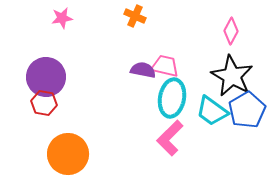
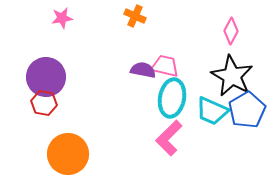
cyan trapezoid: rotated 12 degrees counterclockwise
pink L-shape: moved 1 px left
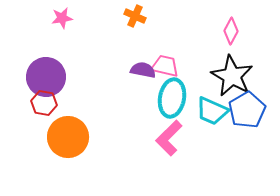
orange circle: moved 17 px up
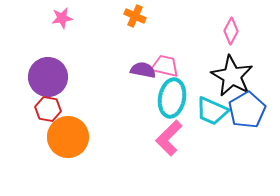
purple circle: moved 2 px right
red hexagon: moved 4 px right, 6 px down
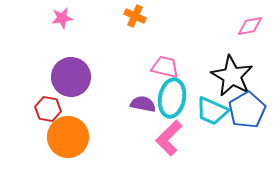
pink diamond: moved 19 px right, 5 px up; rotated 52 degrees clockwise
pink trapezoid: moved 1 px down
purple semicircle: moved 34 px down
purple circle: moved 23 px right
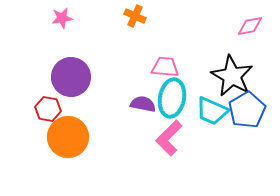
pink trapezoid: rotated 8 degrees counterclockwise
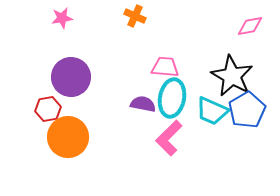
red hexagon: rotated 20 degrees counterclockwise
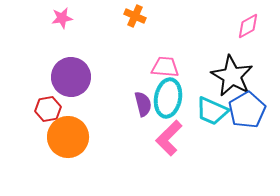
pink diamond: moved 2 px left; rotated 20 degrees counterclockwise
cyan ellipse: moved 4 px left
purple semicircle: rotated 65 degrees clockwise
